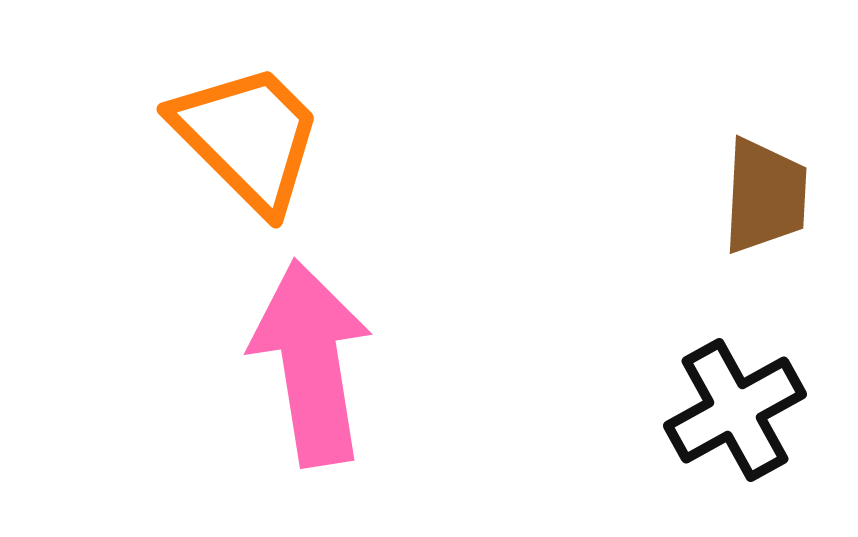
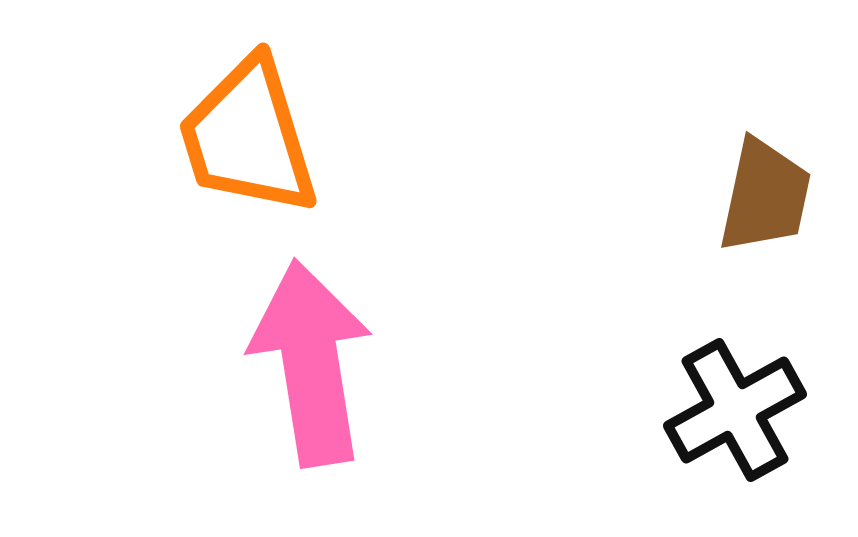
orange trapezoid: rotated 152 degrees counterclockwise
brown trapezoid: rotated 9 degrees clockwise
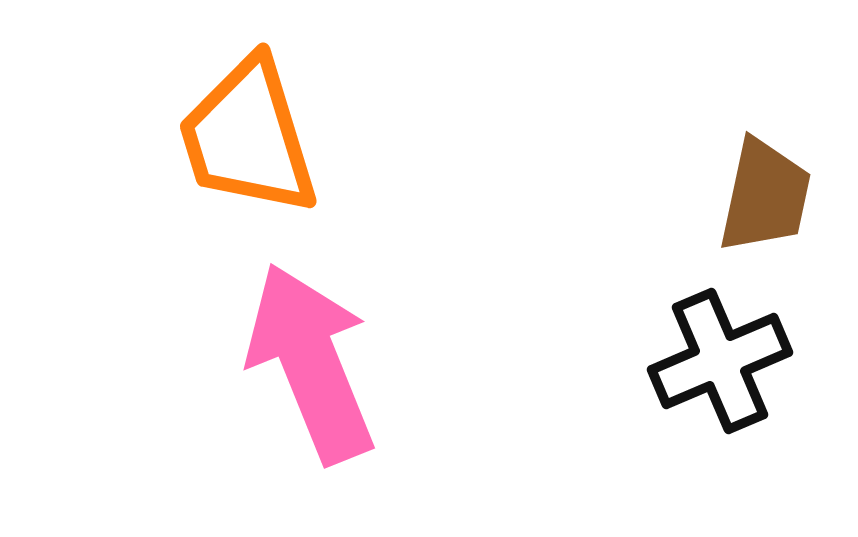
pink arrow: rotated 13 degrees counterclockwise
black cross: moved 15 px left, 49 px up; rotated 6 degrees clockwise
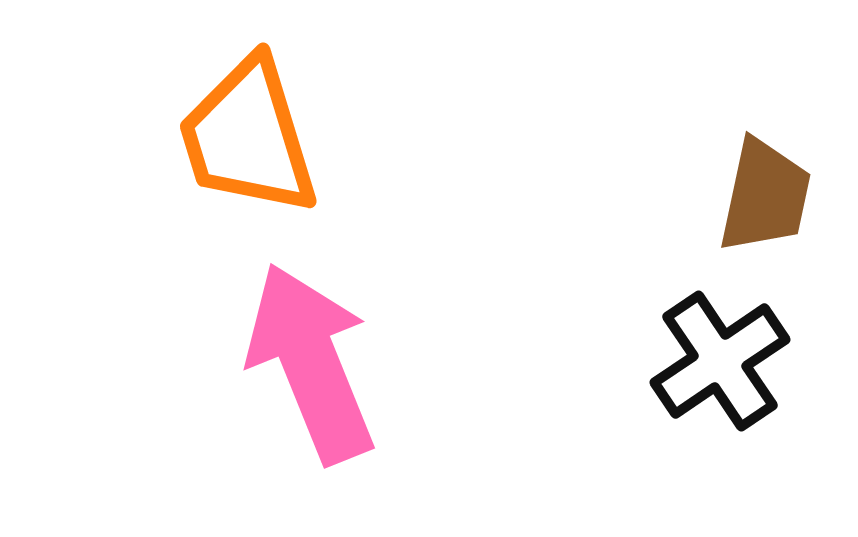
black cross: rotated 11 degrees counterclockwise
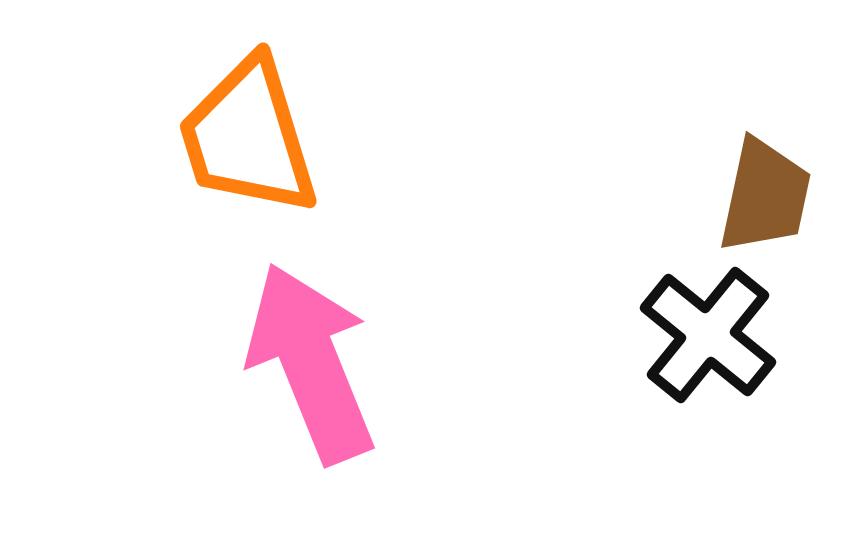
black cross: moved 12 px left, 26 px up; rotated 17 degrees counterclockwise
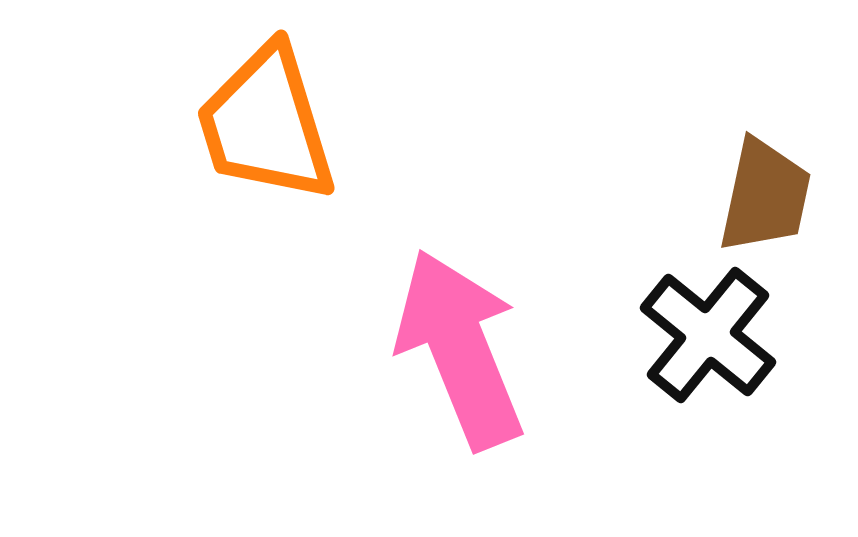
orange trapezoid: moved 18 px right, 13 px up
pink arrow: moved 149 px right, 14 px up
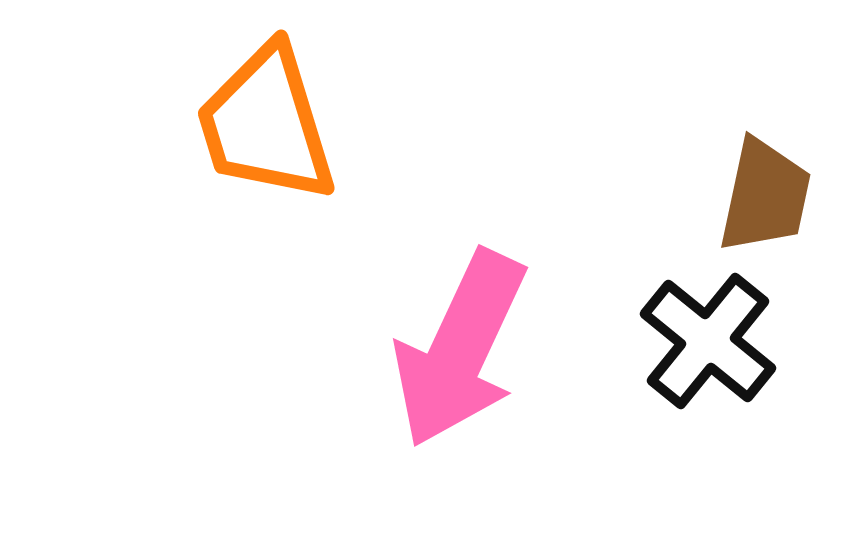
black cross: moved 6 px down
pink arrow: rotated 133 degrees counterclockwise
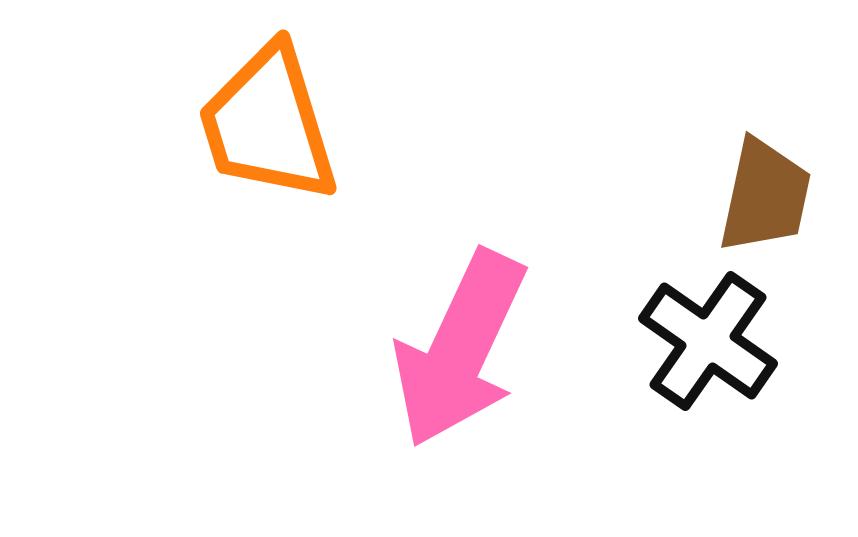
orange trapezoid: moved 2 px right
black cross: rotated 4 degrees counterclockwise
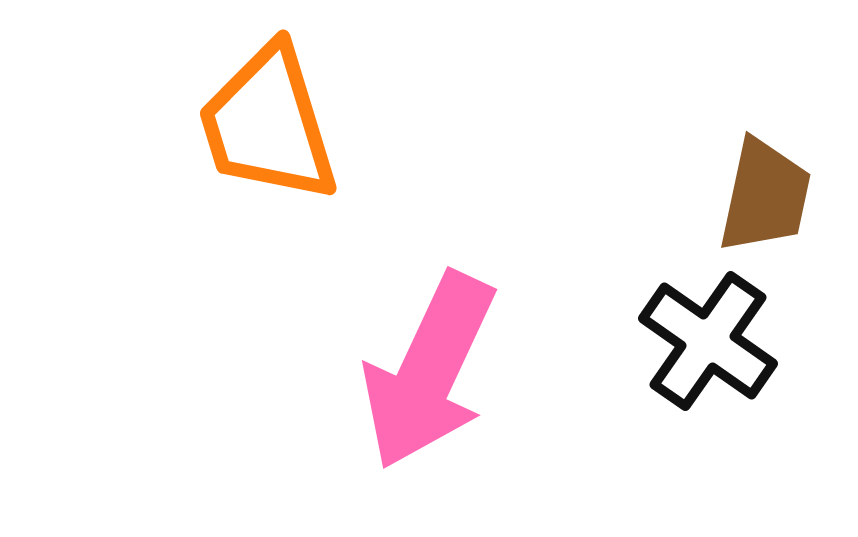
pink arrow: moved 31 px left, 22 px down
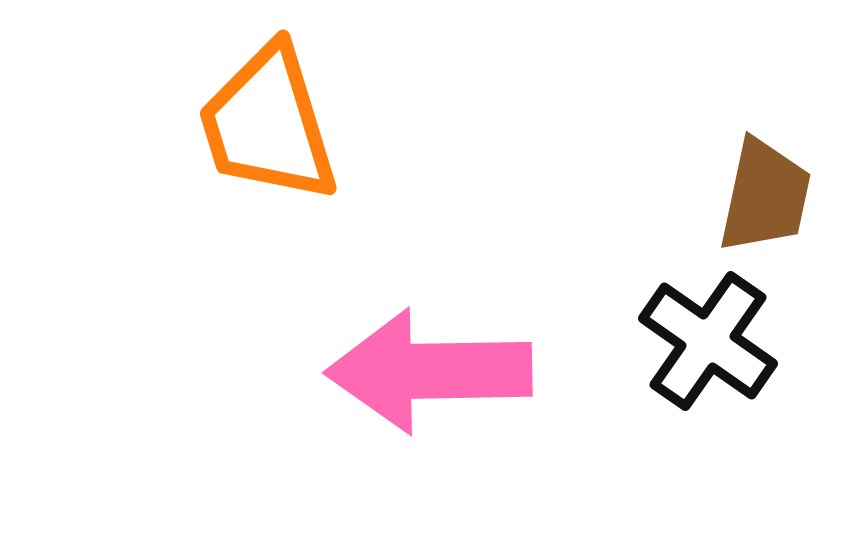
pink arrow: rotated 64 degrees clockwise
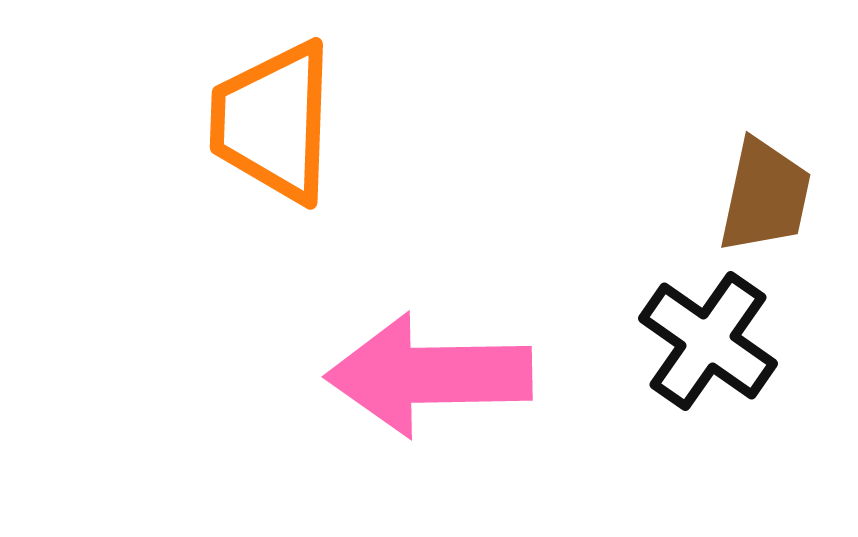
orange trapezoid: moved 5 px right, 2 px up; rotated 19 degrees clockwise
pink arrow: moved 4 px down
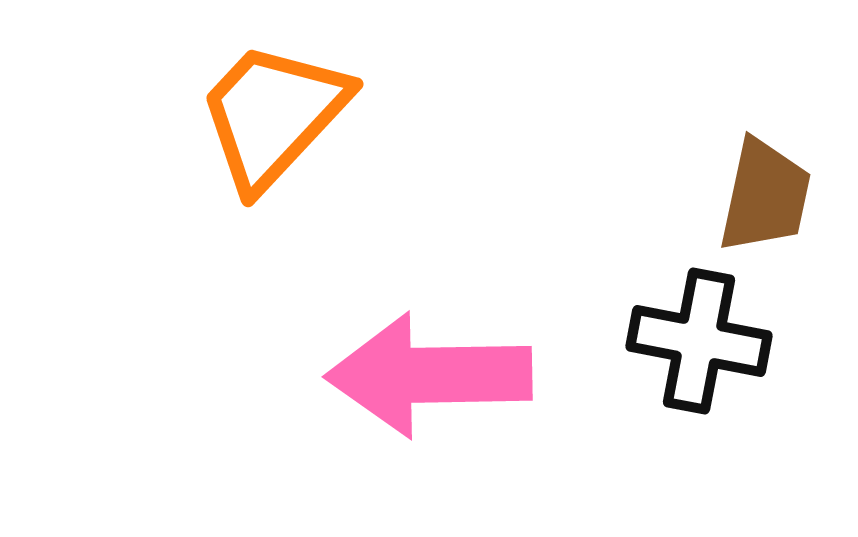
orange trapezoid: moved 7 px up; rotated 41 degrees clockwise
black cross: moved 9 px left; rotated 24 degrees counterclockwise
